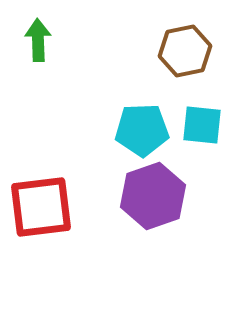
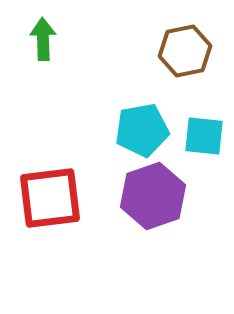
green arrow: moved 5 px right, 1 px up
cyan square: moved 2 px right, 11 px down
cyan pentagon: rotated 8 degrees counterclockwise
red square: moved 9 px right, 9 px up
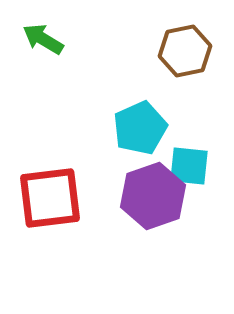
green arrow: rotated 57 degrees counterclockwise
cyan pentagon: moved 2 px left, 2 px up; rotated 14 degrees counterclockwise
cyan square: moved 15 px left, 30 px down
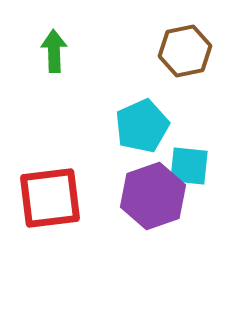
green arrow: moved 11 px right, 12 px down; rotated 57 degrees clockwise
cyan pentagon: moved 2 px right, 2 px up
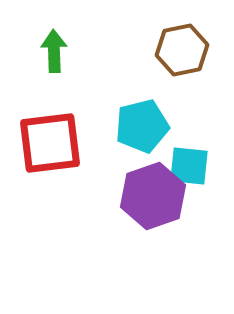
brown hexagon: moved 3 px left, 1 px up
cyan pentagon: rotated 10 degrees clockwise
red square: moved 55 px up
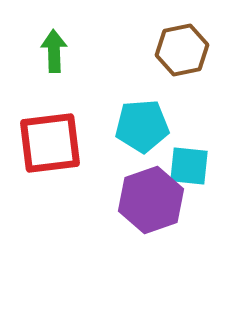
cyan pentagon: rotated 10 degrees clockwise
purple hexagon: moved 2 px left, 4 px down
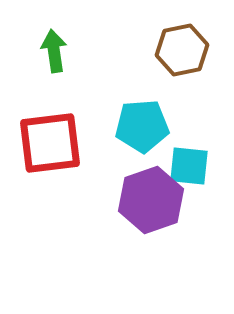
green arrow: rotated 6 degrees counterclockwise
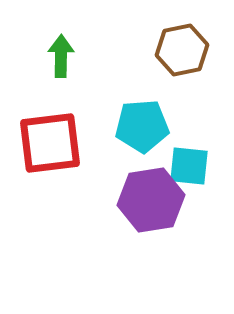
green arrow: moved 7 px right, 5 px down; rotated 9 degrees clockwise
purple hexagon: rotated 10 degrees clockwise
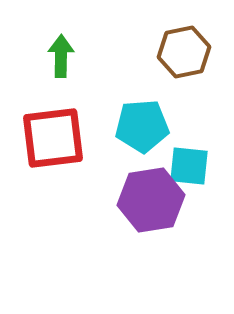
brown hexagon: moved 2 px right, 2 px down
red square: moved 3 px right, 5 px up
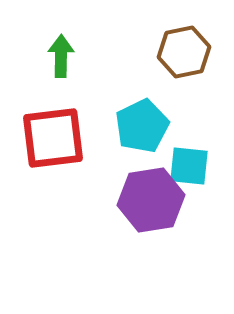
cyan pentagon: rotated 22 degrees counterclockwise
